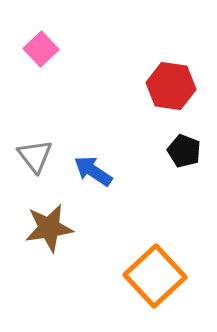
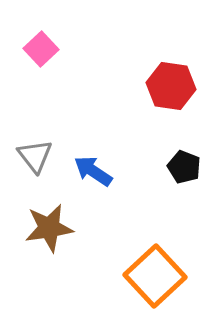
black pentagon: moved 16 px down
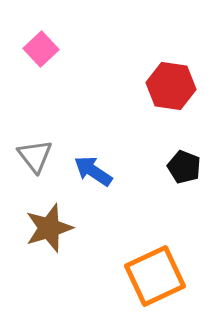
brown star: rotated 9 degrees counterclockwise
orange square: rotated 18 degrees clockwise
